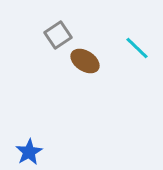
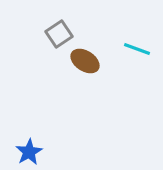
gray square: moved 1 px right, 1 px up
cyan line: moved 1 px down; rotated 24 degrees counterclockwise
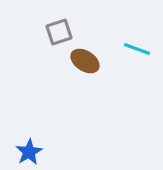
gray square: moved 2 px up; rotated 16 degrees clockwise
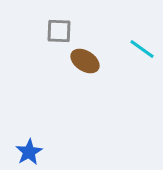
gray square: moved 1 px up; rotated 20 degrees clockwise
cyan line: moved 5 px right; rotated 16 degrees clockwise
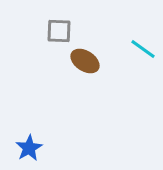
cyan line: moved 1 px right
blue star: moved 4 px up
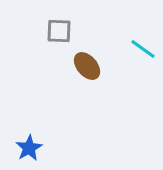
brown ellipse: moved 2 px right, 5 px down; rotated 16 degrees clockwise
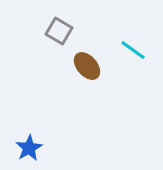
gray square: rotated 28 degrees clockwise
cyan line: moved 10 px left, 1 px down
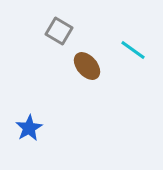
blue star: moved 20 px up
